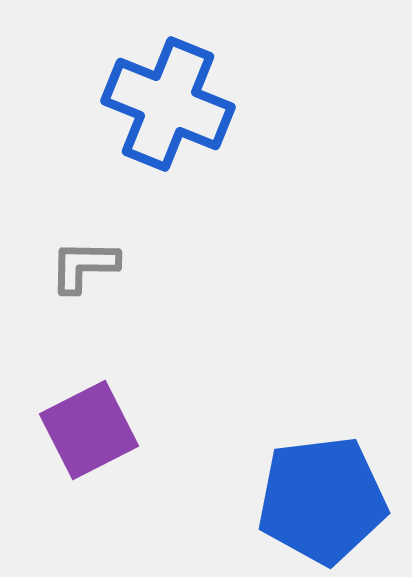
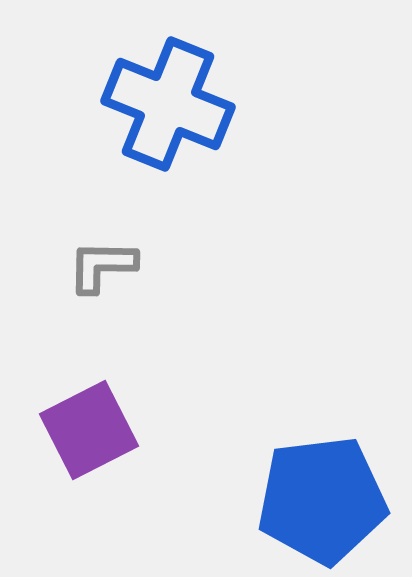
gray L-shape: moved 18 px right
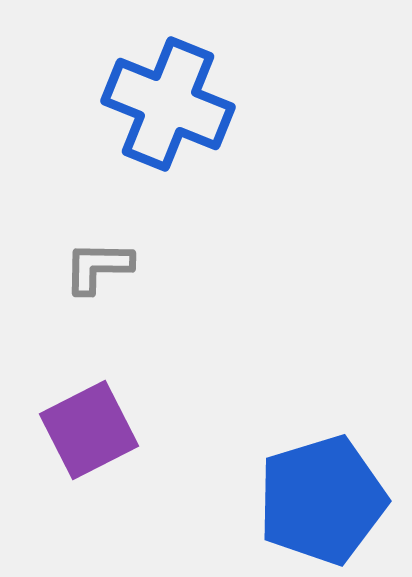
gray L-shape: moved 4 px left, 1 px down
blue pentagon: rotated 10 degrees counterclockwise
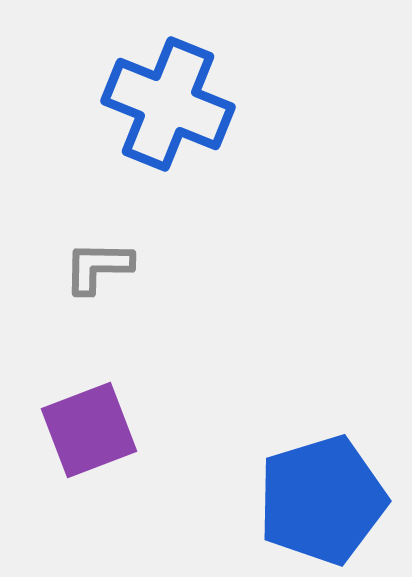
purple square: rotated 6 degrees clockwise
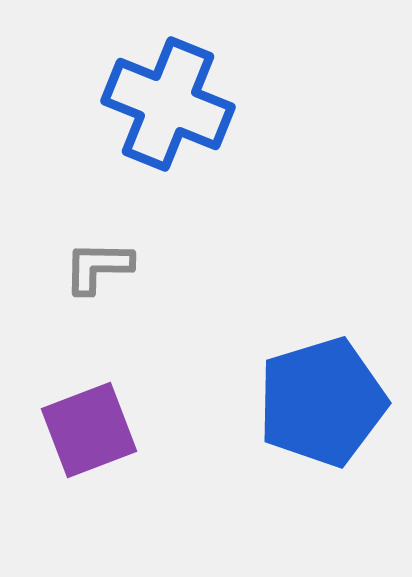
blue pentagon: moved 98 px up
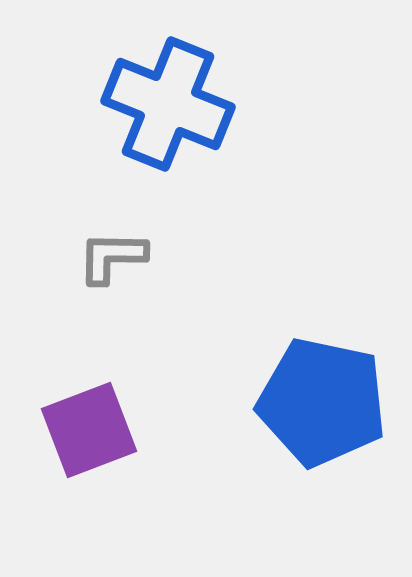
gray L-shape: moved 14 px right, 10 px up
blue pentagon: rotated 29 degrees clockwise
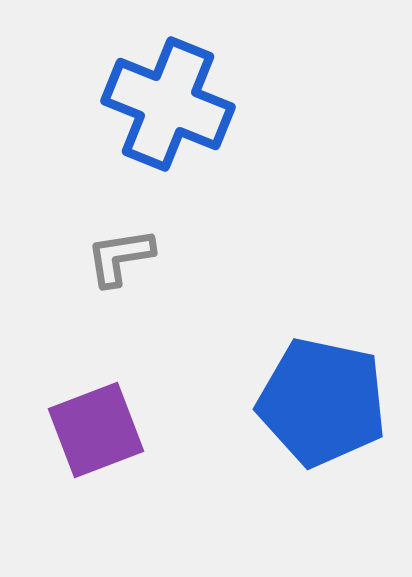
gray L-shape: moved 8 px right; rotated 10 degrees counterclockwise
purple square: moved 7 px right
